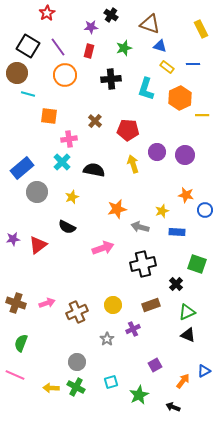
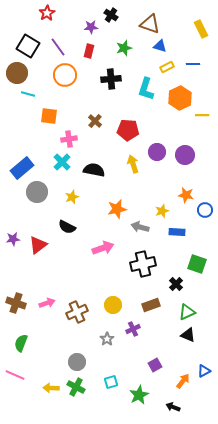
yellow rectangle at (167, 67): rotated 64 degrees counterclockwise
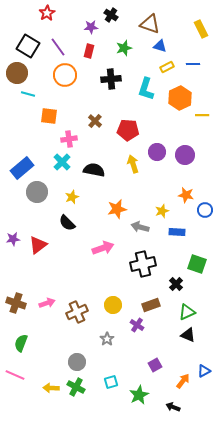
black semicircle at (67, 227): moved 4 px up; rotated 18 degrees clockwise
purple cross at (133, 329): moved 4 px right, 4 px up; rotated 32 degrees counterclockwise
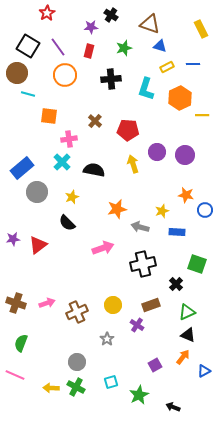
orange arrow at (183, 381): moved 24 px up
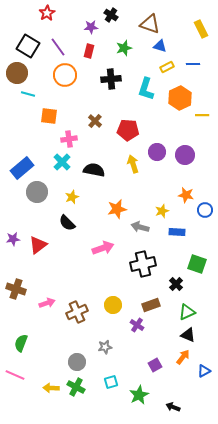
brown cross at (16, 303): moved 14 px up
gray star at (107, 339): moved 2 px left, 8 px down; rotated 24 degrees clockwise
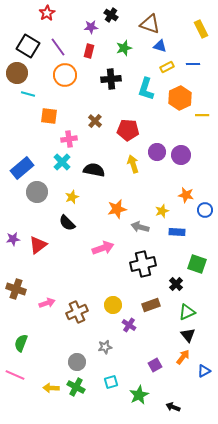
purple circle at (185, 155): moved 4 px left
purple cross at (137, 325): moved 8 px left
black triangle at (188, 335): rotated 28 degrees clockwise
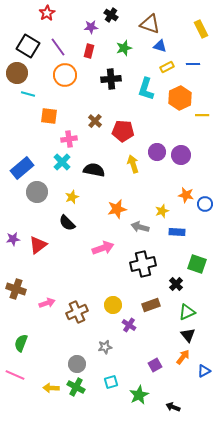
red pentagon at (128, 130): moved 5 px left, 1 px down
blue circle at (205, 210): moved 6 px up
gray circle at (77, 362): moved 2 px down
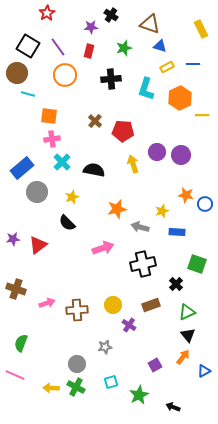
pink cross at (69, 139): moved 17 px left
brown cross at (77, 312): moved 2 px up; rotated 20 degrees clockwise
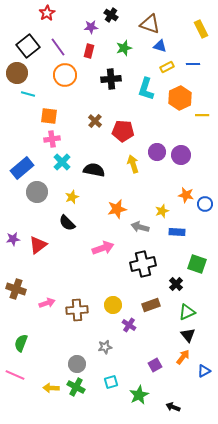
black square at (28, 46): rotated 20 degrees clockwise
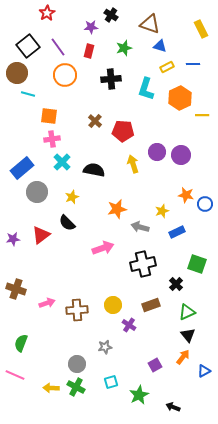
blue rectangle at (177, 232): rotated 28 degrees counterclockwise
red triangle at (38, 245): moved 3 px right, 10 px up
